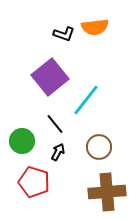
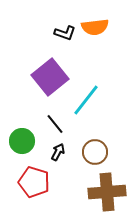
black L-shape: moved 1 px right, 1 px up
brown circle: moved 4 px left, 5 px down
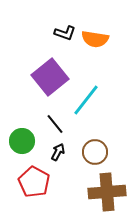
orange semicircle: moved 12 px down; rotated 16 degrees clockwise
red pentagon: rotated 12 degrees clockwise
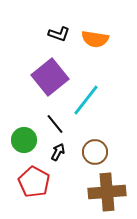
black L-shape: moved 6 px left, 1 px down
green circle: moved 2 px right, 1 px up
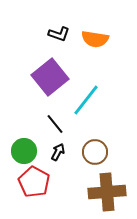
green circle: moved 11 px down
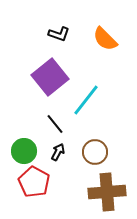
orange semicircle: moved 10 px right; rotated 36 degrees clockwise
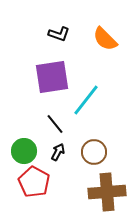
purple square: moved 2 px right; rotated 30 degrees clockwise
brown circle: moved 1 px left
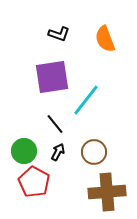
orange semicircle: rotated 24 degrees clockwise
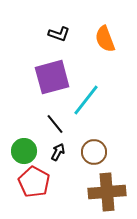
purple square: rotated 6 degrees counterclockwise
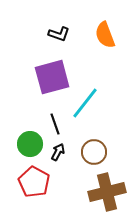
orange semicircle: moved 4 px up
cyan line: moved 1 px left, 3 px down
black line: rotated 20 degrees clockwise
green circle: moved 6 px right, 7 px up
brown cross: rotated 9 degrees counterclockwise
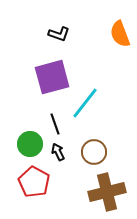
orange semicircle: moved 15 px right, 1 px up
black arrow: rotated 54 degrees counterclockwise
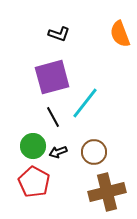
black line: moved 2 px left, 7 px up; rotated 10 degrees counterclockwise
green circle: moved 3 px right, 2 px down
black arrow: rotated 84 degrees counterclockwise
